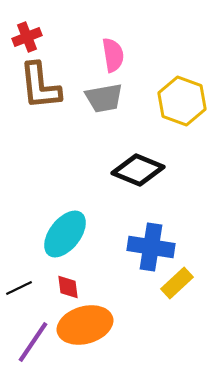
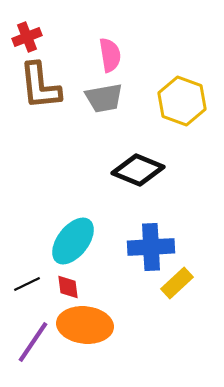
pink semicircle: moved 3 px left
cyan ellipse: moved 8 px right, 7 px down
blue cross: rotated 12 degrees counterclockwise
black line: moved 8 px right, 4 px up
orange ellipse: rotated 22 degrees clockwise
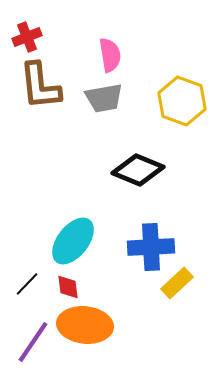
black line: rotated 20 degrees counterclockwise
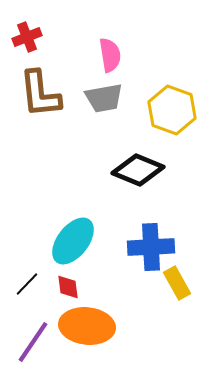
brown L-shape: moved 8 px down
yellow hexagon: moved 10 px left, 9 px down
yellow rectangle: rotated 76 degrees counterclockwise
orange ellipse: moved 2 px right, 1 px down
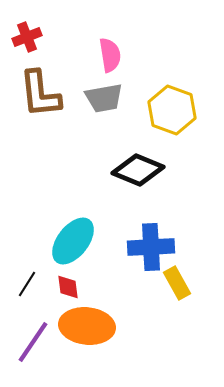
black line: rotated 12 degrees counterclockwise
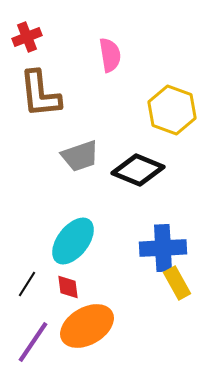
gray trapezoid: moved 24 px left, 58 px down; rotated 9 degrees counterclockwise
blue cross: moved 12 px right, 1 px down
orange ellipse: rotated 36 degrees counterclockwise
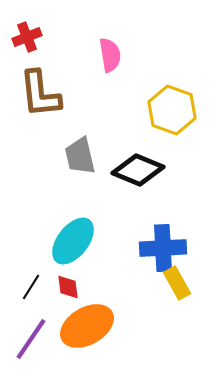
gray trapezoid: rotated 96 degrees clockwise
black line: moved 4 px right, 3 px down
purple line: moved 2 px left, 3 px up
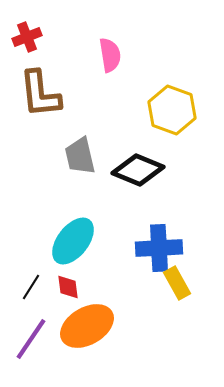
blue cross: moved 4 px left
